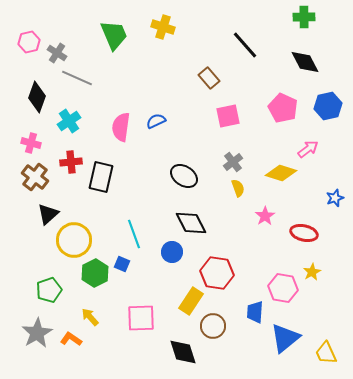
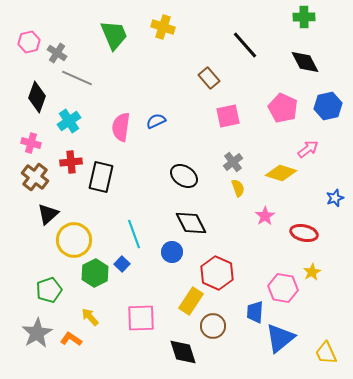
blue square at (122, 264): rotated 21 degrees clockwise
red hexagon at (217, 273): rotated 16 degrees clockwise
blue triangle at (285, 338): moved 5 px left
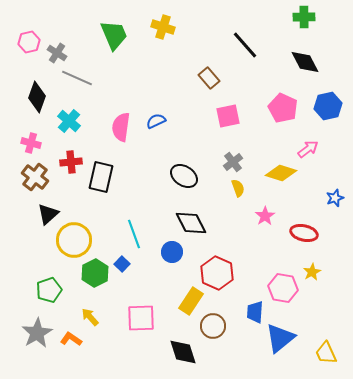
cyan cross at (69, 121): rotated 15 degrees counterclockwise
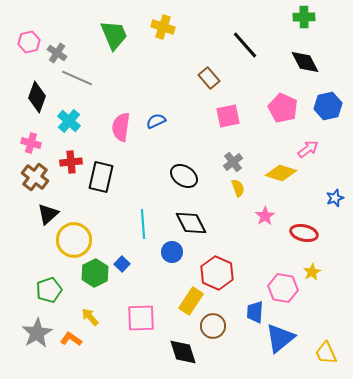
cyan line at (134, 234): moved 9 px right, 10 px up; rotated 16 degrees clockwise
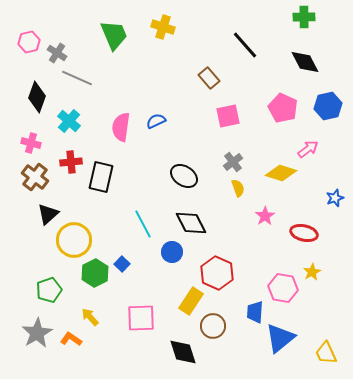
cyan line at (143, 224): rotated 24 degrees counterclockwise
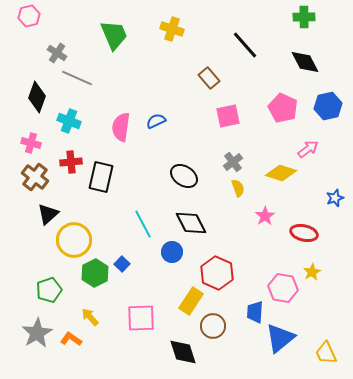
yellow cross at (163, 27): moved 9 px right, 2 px down
pink hexagon at (29, 42): moved 26 px up
cyan cross at (69, 121): rotated 20 degrees counterclockwise
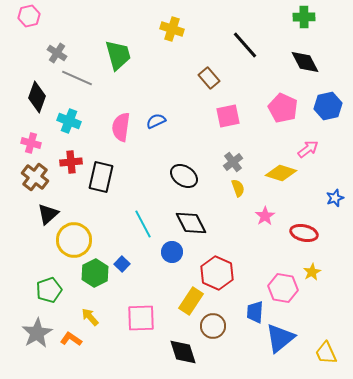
green trapezoid at (114, 35): moved 4 px right, 20 px down; rotated 8 degrees clockwise
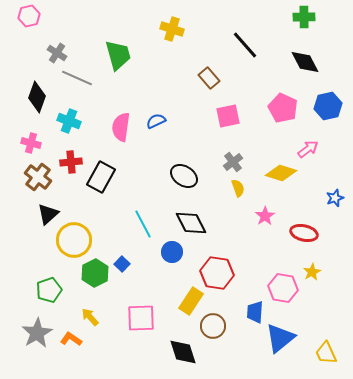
brown cross at (35, 177): moved 3 px right
black rectangle at (101, 177): rotated 16 degrees clockwise
red hexagon at (217, 273): rotated 16 degrees counterclockwise
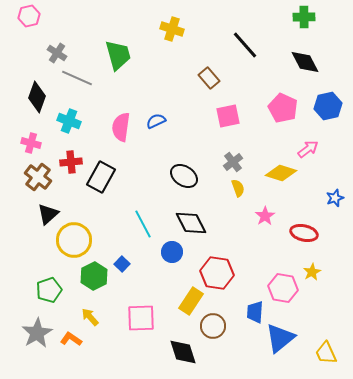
green hexagon at (95, 273): moved 1 px left, 3 px down
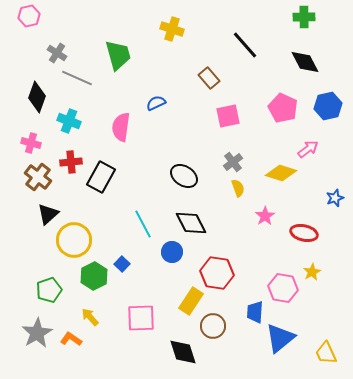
blue semicircle at (156, 121): moved 18 px up
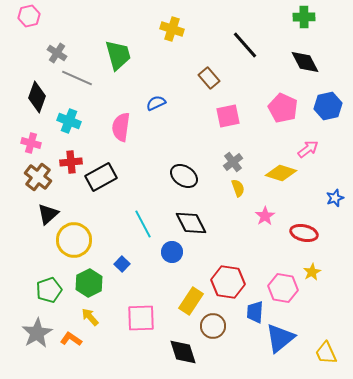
black rectangle at (101, 177): rotated 32 degrees clockwise
red hexagon at (217, 273): moved 11 px right, 9 px down
green hexagon at (94, 276): moved 5 px left, 7 px down
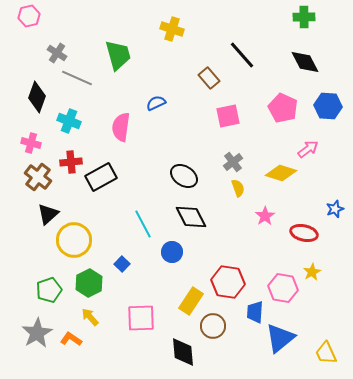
black line at (245, 45): moved 3 px left, 10 px down
blue hexagon at (328, 106): rotated 16 degrees clockwise
blue star at (335, 198): moved 11 px down
black diamond at (191, 223): moved 6 px up
black diamond at (183, 352): rotated 12 degrees clockwise
